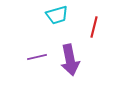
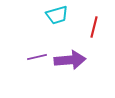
purple arrow: rotated 84 degrees counterclockwise
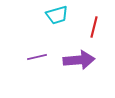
purple arrow: moved 9 px right
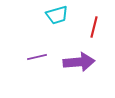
purple arrow: moved 2 px down
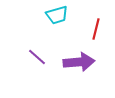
red line: moved 2 px right, 2 px down
purple line: rotated 54 degrees clockwise
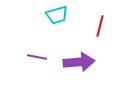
red line: moved 4 px right, 3 px up
purple line: rotated 30 degrees counterclockwise
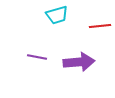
red line: rotated 70 degrees clockwise
